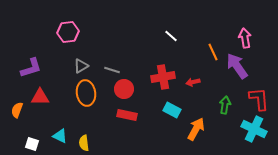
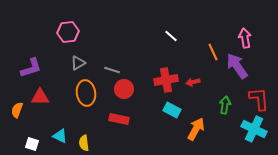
gray triangle: moved 3 px left, 3 px up
red cross: moved 3 px right, 3 px down
red rectangle: moved 8 px left, 4 px down
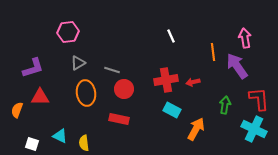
white line: rotated 24 degrees clockwise
orange line: rotated 18 degrees clockwise
purple L-shape: moved 2 px right
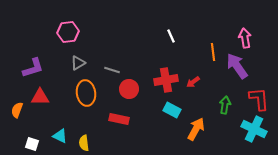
red arrow: rotated 24 degrees counterclockwise
red circle: moved 5 px right
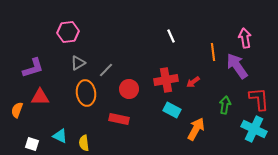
gray line: moved 6 px left; rotated 63 degrees counterclockwise
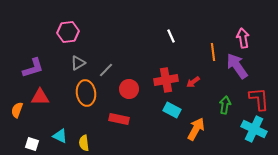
pink arrow: moved 2 px left
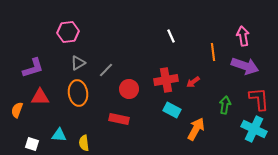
pink arrow: moved 2 px up
purple arrow: moved 8 px right; rotated 144 degrees clockwise
orange ellipse: moved 8 px left
cyan triangle: moved 1 px left, 1 px up; rotated 21 degrees counterclockwise
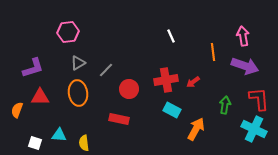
white square: moved 3 px right, 1 px up
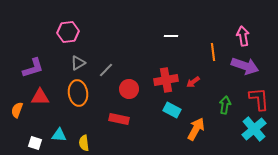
white line: rotated 64 degrees counterclockwise
cyan cross: rotated 25 degrees clockwise
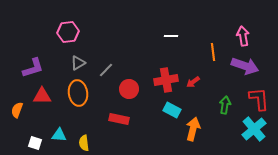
red triangle: moved 2 px right, 1 px up
orange arrow: moved 3 px left; rotated 15 degrees counterclockwise
